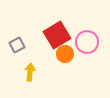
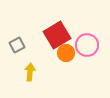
pink circle: moved 3 px down
orange circle: moved 1 px right, 1 px up
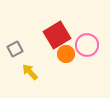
gray square: moved 2 px left, 4 px down
orange circle: moved 1 px down
yellow arrow: rotated 48 degrees counterclockwise
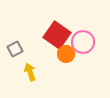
red square: rotated 24 degrees counterclockwise
pink circle: moved 4 px left, 3 px up
yellow arrow: rotated 24 degrees clockwise
